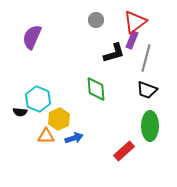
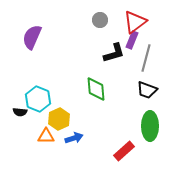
gray circle: moved 4 px right
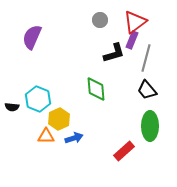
black trapezoid: rotated 30 degrees clockwise
black semicircle: moved 8 px left, 5 px up
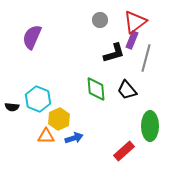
black trapezoid: moved 20 px left
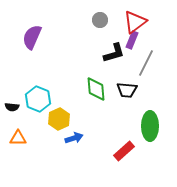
gray line: moved 5 px down; rotated 12 degrees clockwise
black trapezoid: rotated 45 degrees counterclockwise
orange triangle: moved 28 px left, 2 px down
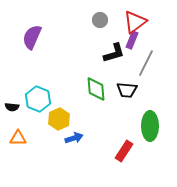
red rectangle: rotated 15 degrees counterclockwise
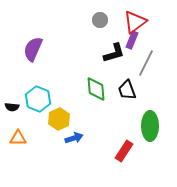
purple semicircle: moved 1 px right, 12 px down
black trapezoid: rotated 65 degrees clockwise
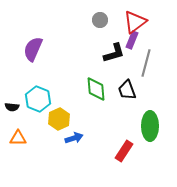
gray line: rotated 12 degrees counterclockwise
